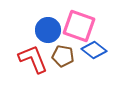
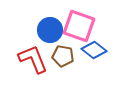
blue circle: moved 2 px right
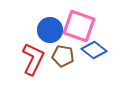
red L-shape: rotated 48 degrees clockwise
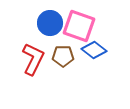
blue circle: moved 7 px up
brown pentagon: rotated 10 degrees counterclockwise
